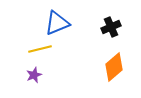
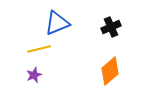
yellow line: moved 1 px left
orange diamond: moved 4 px left, 4 px down
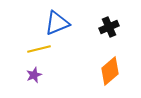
black cross: moved 2 px left
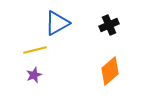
blue triangle: rotated 8 degrees counterclockwise
black cross: moved 2 px up
yellow line: moved 4 px left, 1 px down
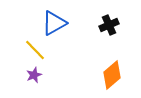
blue triangle: moved 3 px left
yellow line: rotated 60 degrees clockwise
orange diamond: moved 2 px right, 4 px down
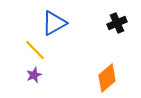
black cross: moved 8 px right, 2 px up
orange diamond: moved 5 px left, 3 px down
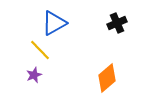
yellow line: moved 5 px right
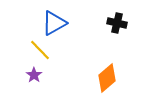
black cross: rotated 36 degrees clockwise
purple star: rotated 14 degrees counterclockwise
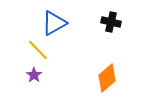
black cross: moved 6 px left, 1 px up
yellow line: moved 2 px left
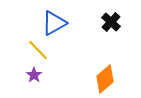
black cross: rotated 30 degrees clockwise
orange diamond: moved 2 px left, 1 px down
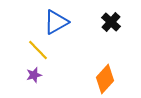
blue triangle: moved 2 px right, 1 px up
purple star: rotated 21 degrees clockwise
orange diamond: rotated 8 degrees counterclockwise
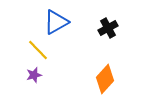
black cross: moved 3 px left, 6 px down; rotated 18 degrees clockwise
